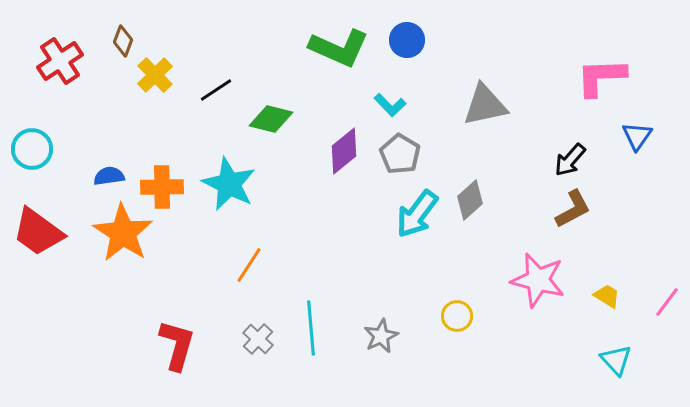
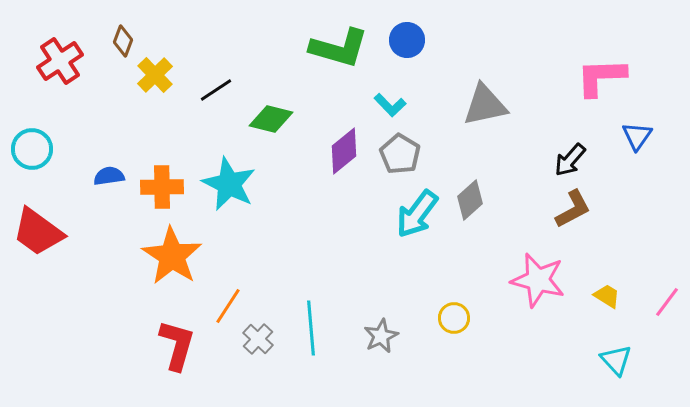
green L-shape: rotated 8 degrees counterclockwise
orange star: moved 49 px right, 23 px down
orange line: moved 21 px left, 41 px down
yellow circle: moved 3 px left, 2 px down
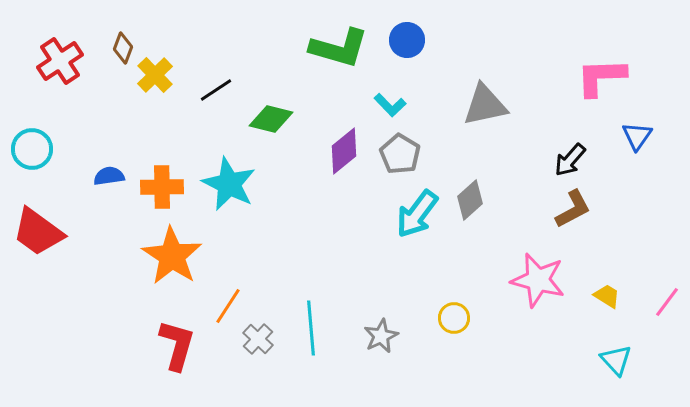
brown diamond: moved 7 px down
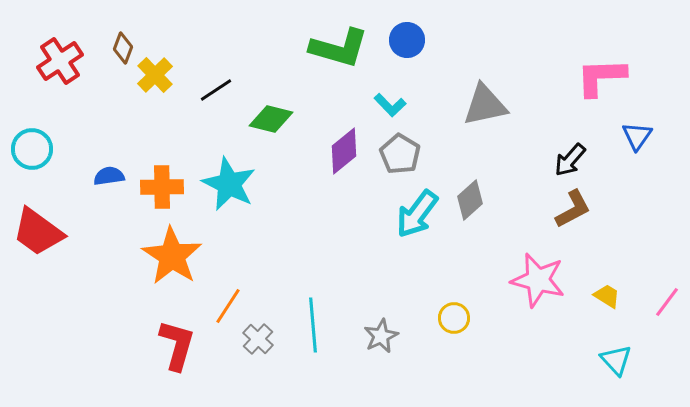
cyan line: moved 2 px right, 3 px up
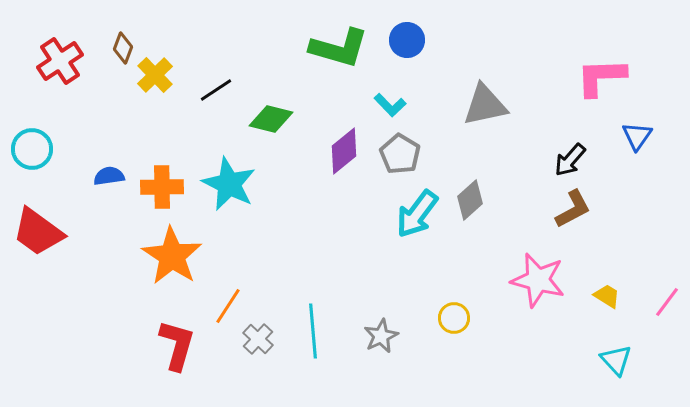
cyan line: moved 6 px down
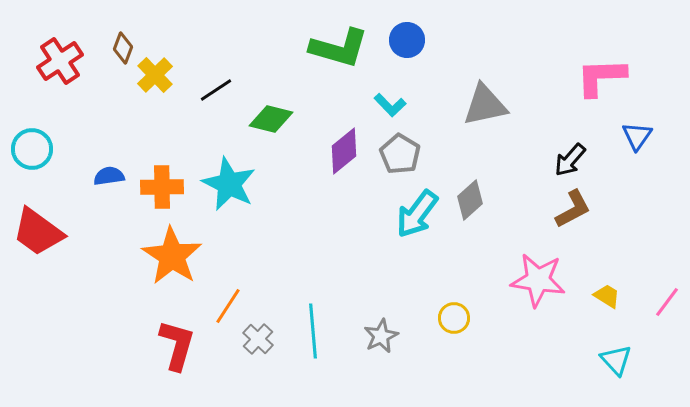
pink star: rotated 6 degrees counterclockwise
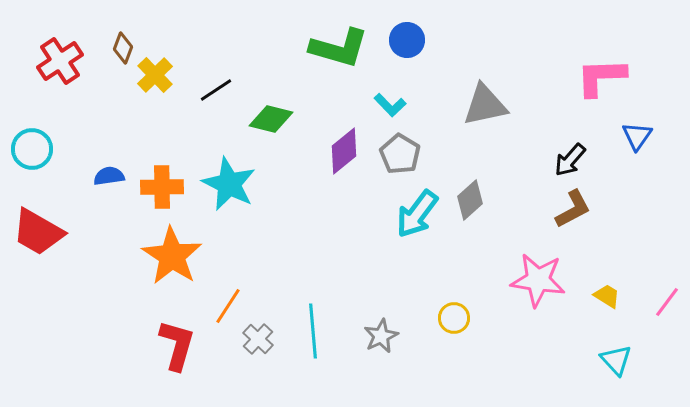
red trapezoid: rotated 6 degrees counterclockwise
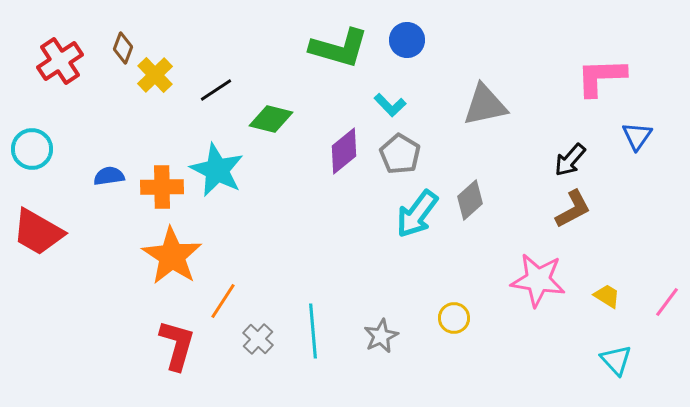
cyan star: moved 12 px left, 14 px up
orange line: moved 5 px left, 5 px up
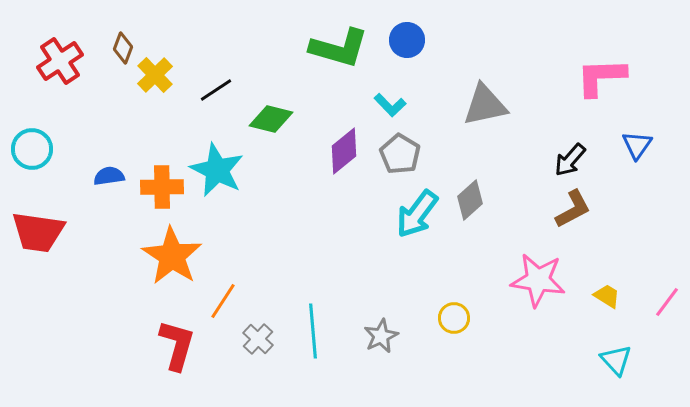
blue triangle: moved 9 px down
red trapezoid: rotated 22 degrees counterclockwise
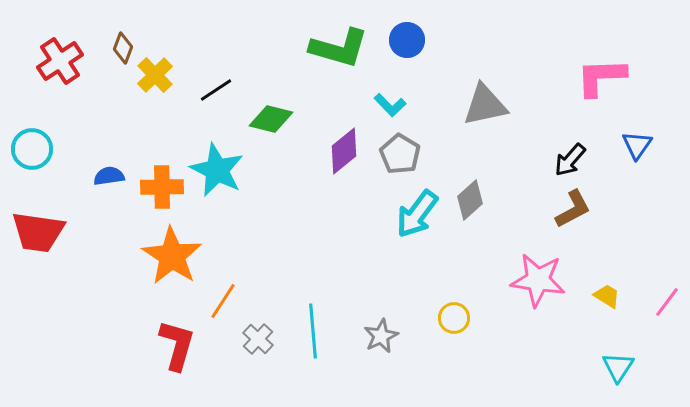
cyan triangle: moved 2 px right, 7 px down; rotated 16 degrees clockwise
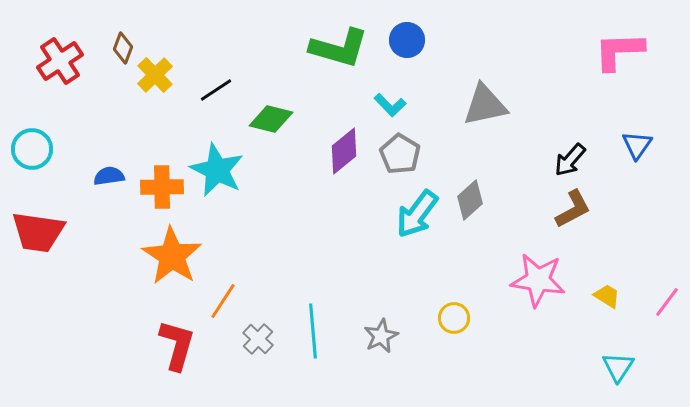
pink L-shape: moved 18 px right, 26 px up
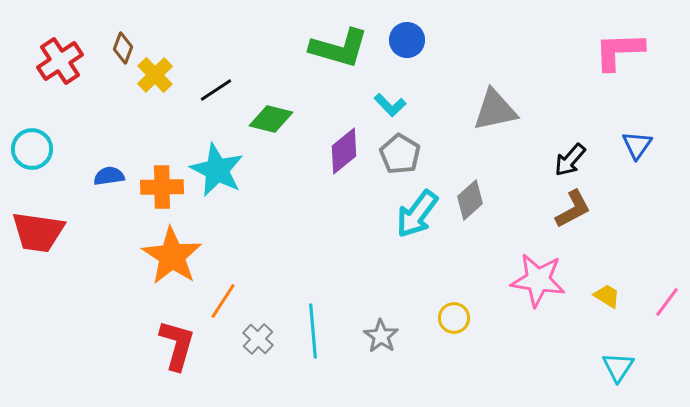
gray triangle: moved 10 px right, 5 px down
gray star: rotated 12 degrees counterclockwise
